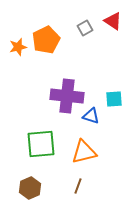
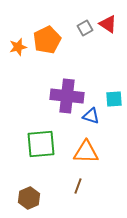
red triangle: moved 5 px left, 3 px down
orange pentagon: moved 1 px right
orange triangle: moved 2 px right; rotated 16 degrees clockwise
brown hexagon: moved 1 px left, 10 px down
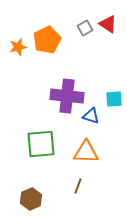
brown hexagon: moved 2 px right, 1 px down
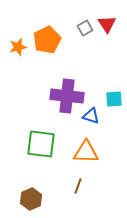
red triangle: moved 1 px left; rotated 24 degrees clockwise
green square: rotated 12 degrees clockwise
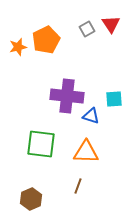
red triangle: moved 4 px right
gray square: moved 2 px right, 1 px down
orange pentagon: moved 1 px left
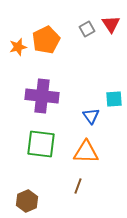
purple cross: moved 25 px left
blue triangle: rotated 36 degrees clockwise
brown hexagon: moved 4 px left, 2 px down
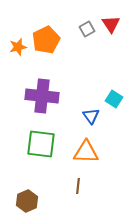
cyan square: rotated 36 degrees clockwise
brown line: rotated 14 degrees counterclockwise
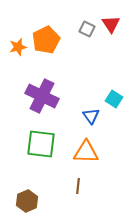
gray square: rotated 35 degrees counterclockwise
purple cross: rotated 20 degrees clockwise
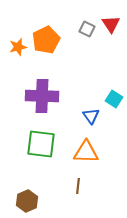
purple cross: rotated 24 degrees counterclockwise
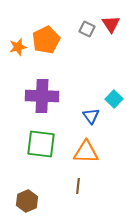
cyan square: rotated 12 degrees clockwise
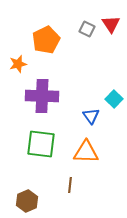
orange star: moved 17 px down
brown line: moved 8 px left, 1 px up
